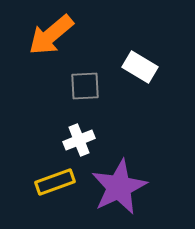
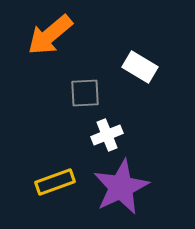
orange arrow: moved 1 px left
gray square: moved 7 px down
white cross: moved 28 px right, 5 px up
purple star: moved 2 px right
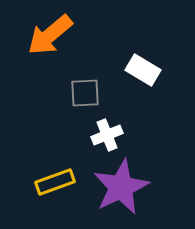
white rectangle: moved 3 px right, 3 px down
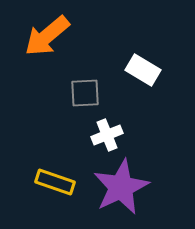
orange arrow: moved 3 px left, 1 px down
yellow rectangle: rotated 39 degrees clockwise
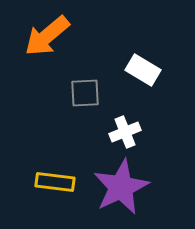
white cross: moved 18 px right, 3 px up
yellow rectangle: rotated 12 degrees counterclockwise
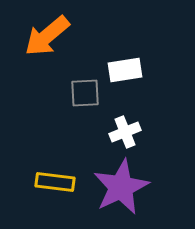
white rectangle: moved 18 px left; rotated 40 degrees counterclockwise
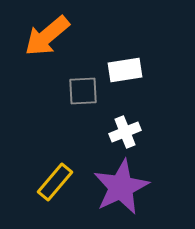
gray square: moved 2 px left, 2 px up
yellow rectangle: rotated 57 degrees counterclockwise
